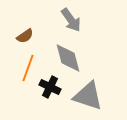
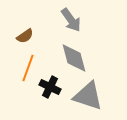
gray diamond: moved 6 px right
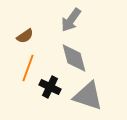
gray arrow: rotated 70 degrees clockwise
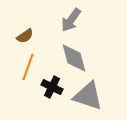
orange line: moved 1 px up
black cross: moved 2 px right
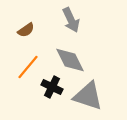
gray arrow: rotated 60 degrees counterclockwise
brown semicircle: moved 1 px right, 6 px up
gray diamond: moved 4 px left, 2 px down; rotated 12 degrees counterclockwise
orange line: rotated 20 degrees clockwise
